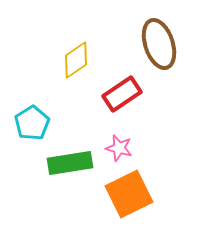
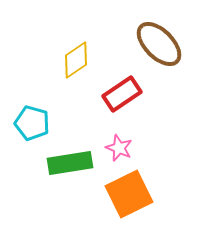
brown ellipse: rotated 27 degrees counterclockwise
cyan pentagon: rotated 24 degrees counterclockwise
pink star: rotated 8 degrees clockwise
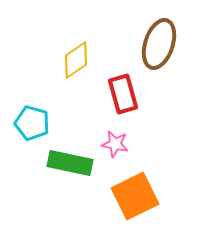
brown ellipse: rotated 63 degrees clockwise
red rectangle: moved 1 px right; rotated 72 degrees counterclockwise
pink star: moved 4 px left, 4 px up; rotated 12 degrees counterclockwise
green rectangle: rotated 21 degrees clockwise
orange square: moved 6 px right, 2 px down
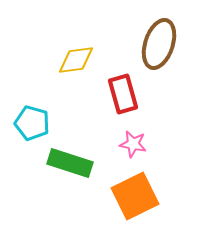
yellow diamond: rotated 27 degrees clockwise
pink star: moved 18 px right
green rectangle: rotated 6 degrees clockwise
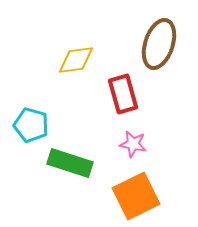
cyan pentagon: moved 1 px left, 2 px down
orange square: moved 1 px right
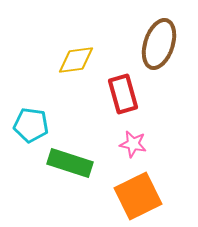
cyan pentagon: rotated 8 degrees counterclockwise
orange square: moved 2 px right
